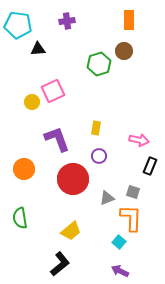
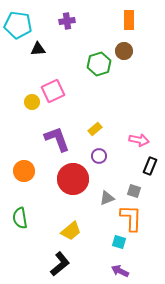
yellow rectangle: moved 1 px left, 1 px down; rotated 40 degrees clockwise
orange circle: moved 2 px down
gray square: moved 1 px right, 1 px up
cyan square: rotated 24 degrees counterclockwise
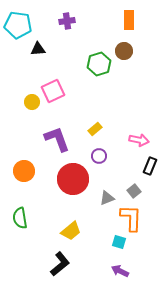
gray square: rotated 32 degrees clockwise
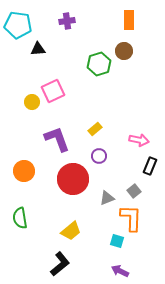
cyan square: moved 2 px left, 1 px up
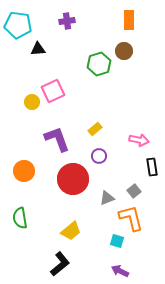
black rectangle: moved 2 px right, 1 px down; rotated 30 degrees counterclockwise
orange L-shape: rotated 16 degrees counterclockwise
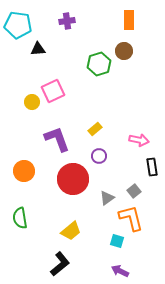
gray triangle: rotated 14 degrees counterclockwise
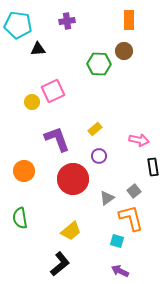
green hexagon: rotated 20 degrees clockwise
black rectangle: moved 1 px right
